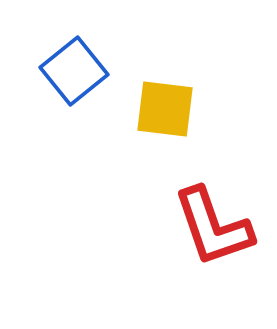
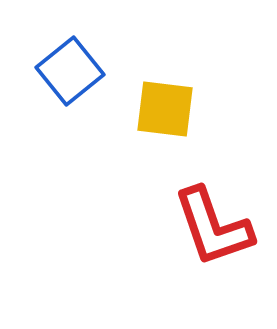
blue square: moved 4 px left
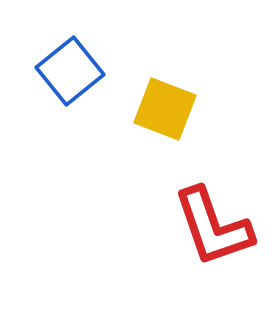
yellow square: rotated 14 degrees clockwise
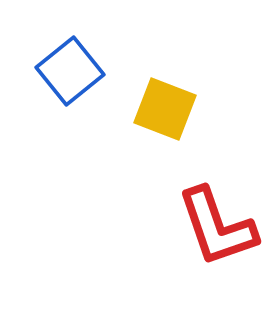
red L-shape: moved 4 px right
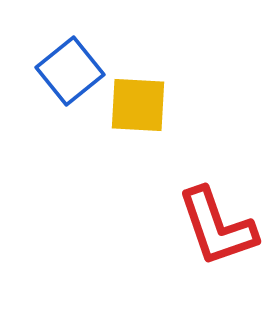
yellow square: moved 27 px left, 4 px up; rotated 18 degrees counterclockwise
